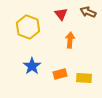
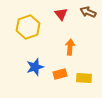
yellow hexagon: rotated 20 degrees clockwise
orange arrow: moved 7 px down
blue star: moved 3 px right, 1 px down; rotated 18 degrees clockwise
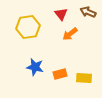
yellow hexagon: rotated 10 degrees clockwise
orange arrow: moved 13 px up; rotated 133 degrees counterclockwise
blue star: rotated 30 degrees clockwise
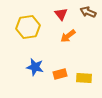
orange arrow: moved 2 px left, 2 px down
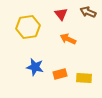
orange arrow: moved 3 px down; rotated 63 degrees clockwise
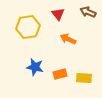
red triangle: moved 3 px left
